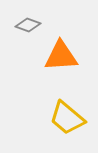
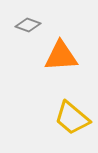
yellow trapezoid: moved 5 px right
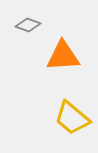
orange triangle: moved 2 px right
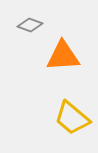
gray diamond: moved 2 px right
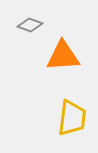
yellow trapezoid: rotated 123 degrees counterclockwise
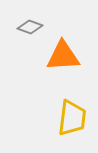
gray diamond: moved 2 px down
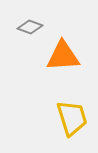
yellow trapezoid: rotated 24 degrees counterclockwise
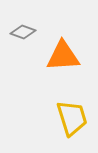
gray diamond: moved 7 px left, 5 px down
